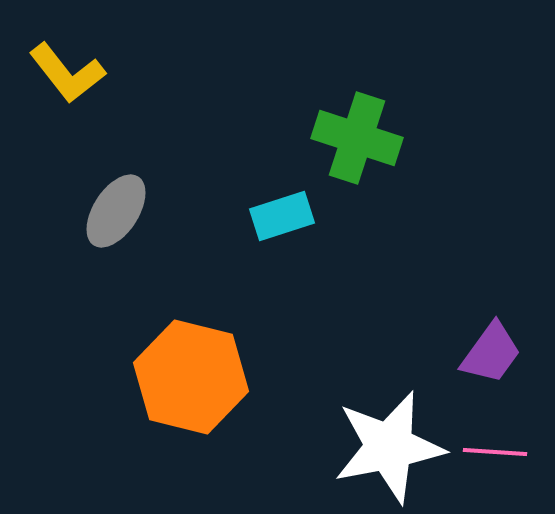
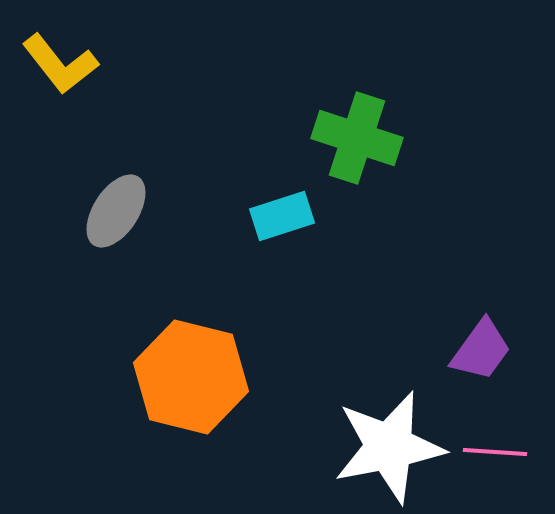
yellow L-shape: moved 7 px left, 9 px up
purple trapezoid: moved 10 px left, 3 px up
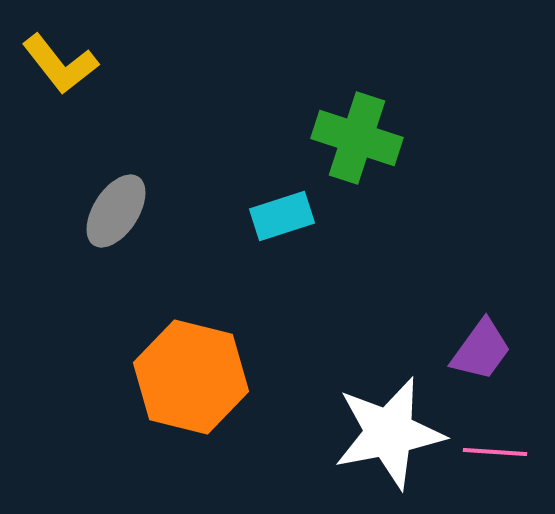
white star: moved 14 px up
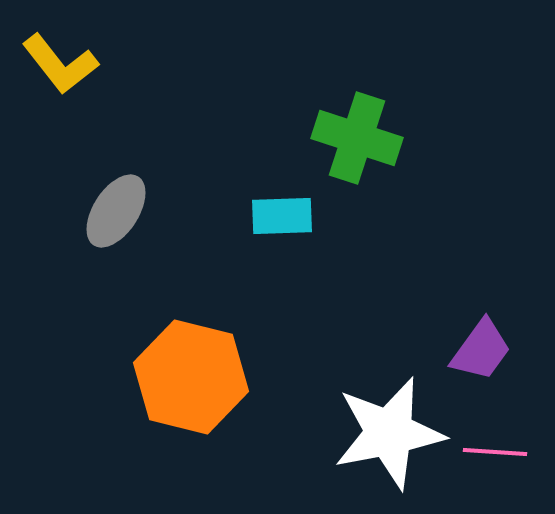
cyan rectangle: rotated 16 degrees clockwise
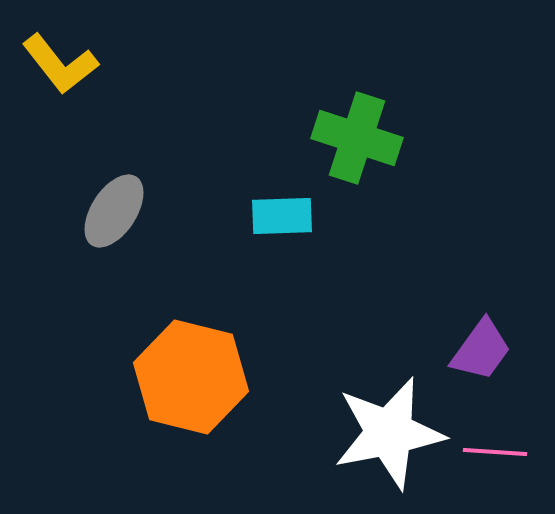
gray ellipse: moved 2 px left
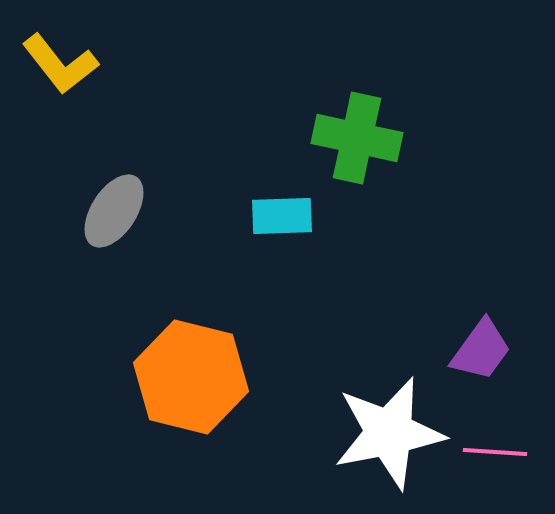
green cross: rotated 6 degrees counterclockwise
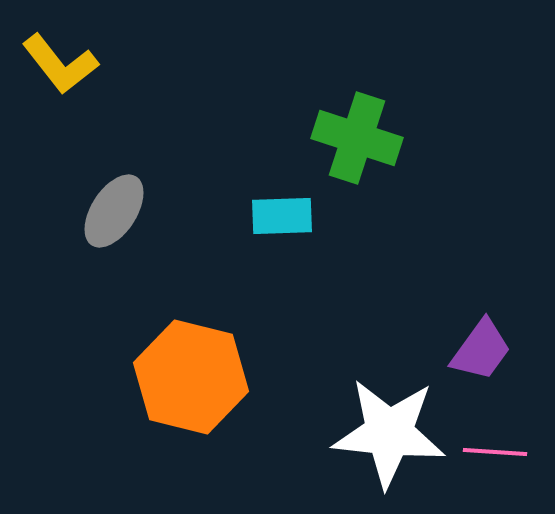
green cross: rotated 6 degrees clockwise
white star: rotated 17 degrees clockwise
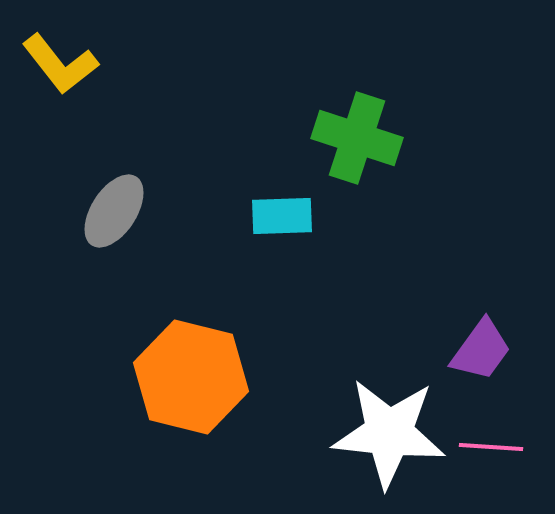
pink line: moved 4 px left, 5 px up
